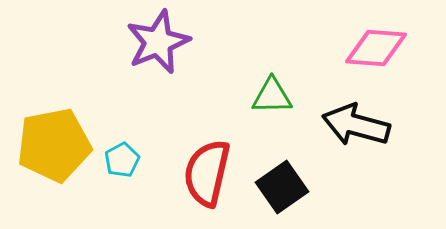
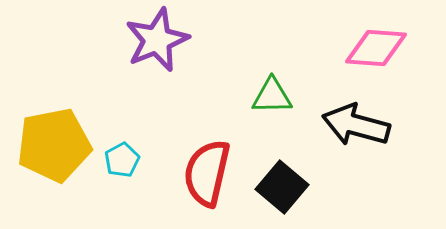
purple star: moved 1 px left, 2 px up
black square: rotated 15 degrees counterclockwise
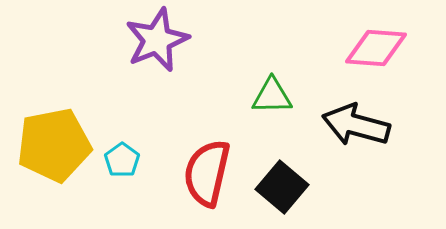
cyan pentagon: rotated 8 degrees counterclockwise
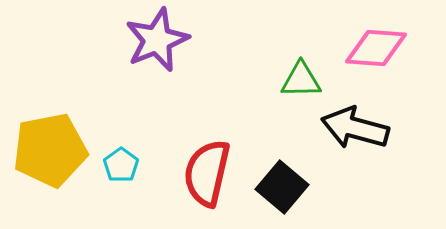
green triangle: moved 29 px right, 16 px up
black arrow: moved 1 px left, 3 px down
yellow pentagon: moved 4 px left, 5 px down
cyan pentagon: moved 1 px left, 5 px down
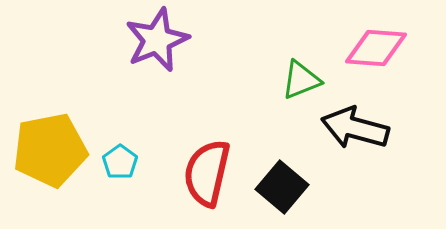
green triangle: rotated 21 degrees counterclockwise
cyan pentagon: moved 1 px left, 3 px up
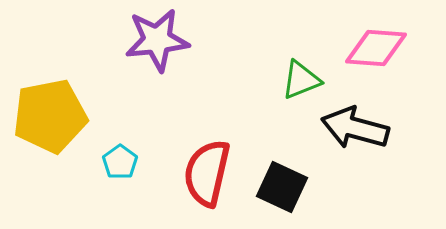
purple star: rotated 16 degrees clockwise
yellow pentagon: moved 34 px up
black square: rotated 15 degrees counterclockwise
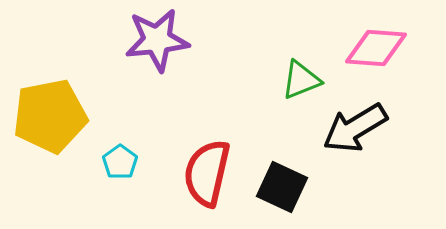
black arrow: rotated 46 degrees counterclockwise
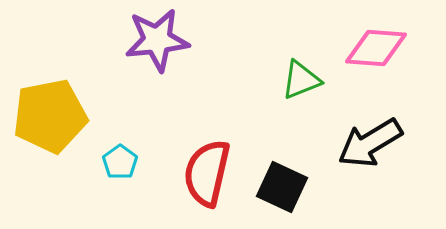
black arrow: moved 15 px right, 15 px down
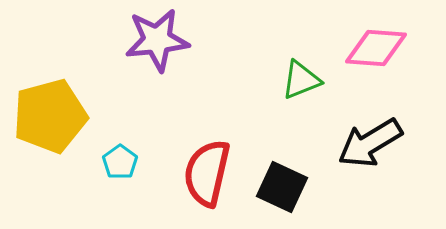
yellow pentagon: rotated 4 degrees counterclockwise
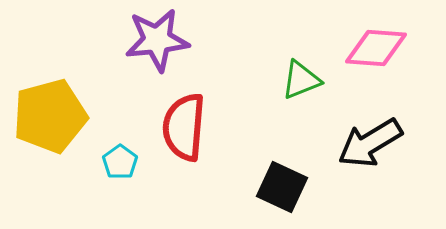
red semicircle: moved 23 px left, 46 px up; rotated 8 degrees counterclockwise
